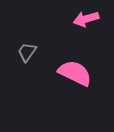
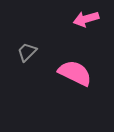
gray trapezoid: rotated 10 degrees clockwise
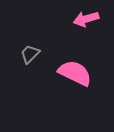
gray trapezoid: moved 3 px right, 2 px down
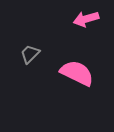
pink semicircle: moved 2 px right
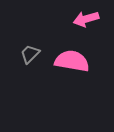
pink semicircle: moved 5 px left, 12 px up; rotated 16 degrees counterclockwise
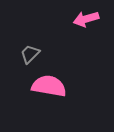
pink semicircle: moved 23 px left, 25 px down
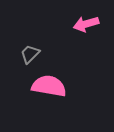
pink arrow: moved 5 px down
